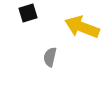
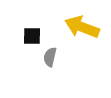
black square: moved 4 px right, 23 px down; rotated 18 degrees clockwise
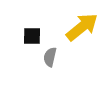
yellow arrow: rotated 120 degrees clockwise
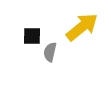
gray semicircle: moved 5 px up
